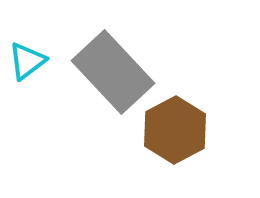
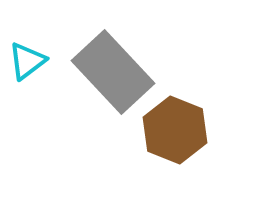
brown hexagon: rotated 10 degrees counterclockwise
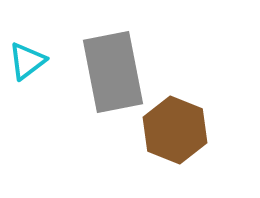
gray rectangle: rotated 32 degrees clockwise
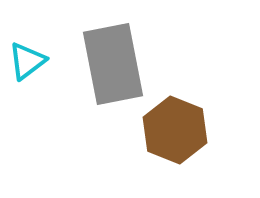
gray rectangle: moved 8 px up
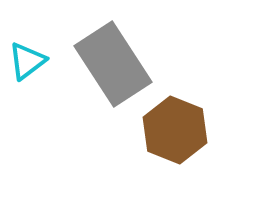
gray rectangle: rotated 22 degrees counterclockwise
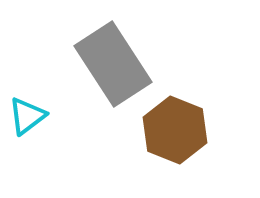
cyan triangle: moved 55 px down
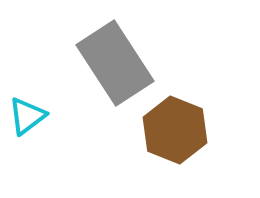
gray rectangle: moved 2 px right, 1 px up
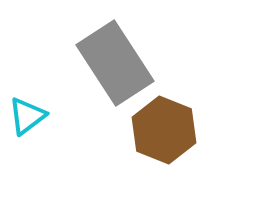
brown hexagon: moved 11 px left
